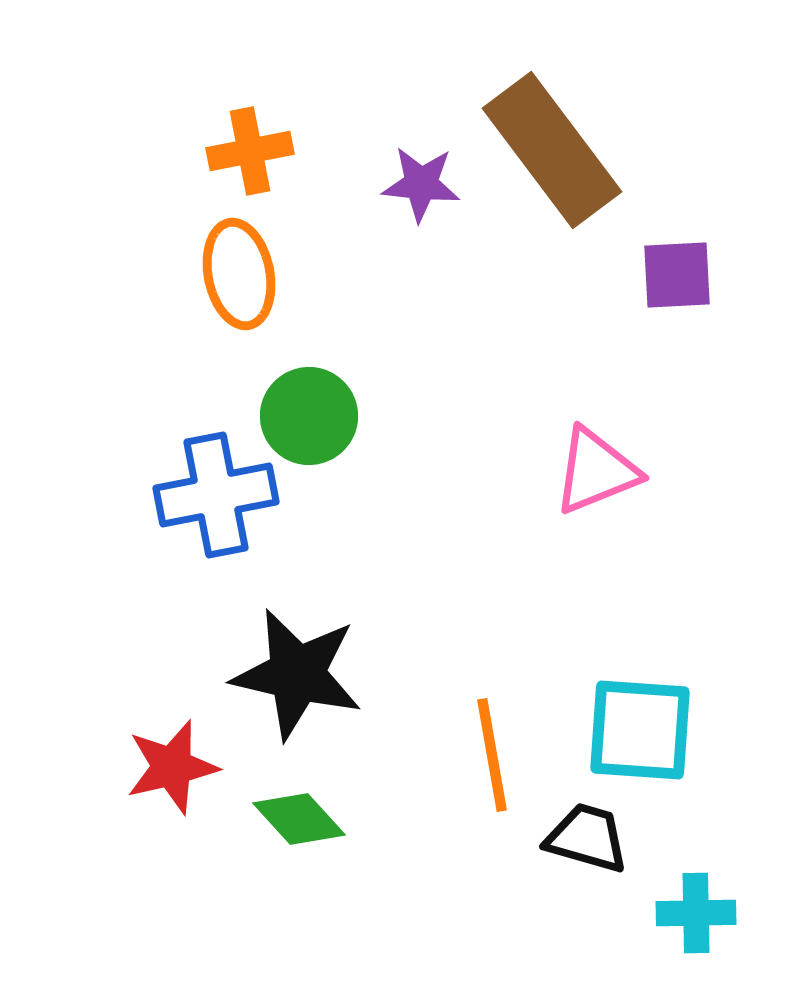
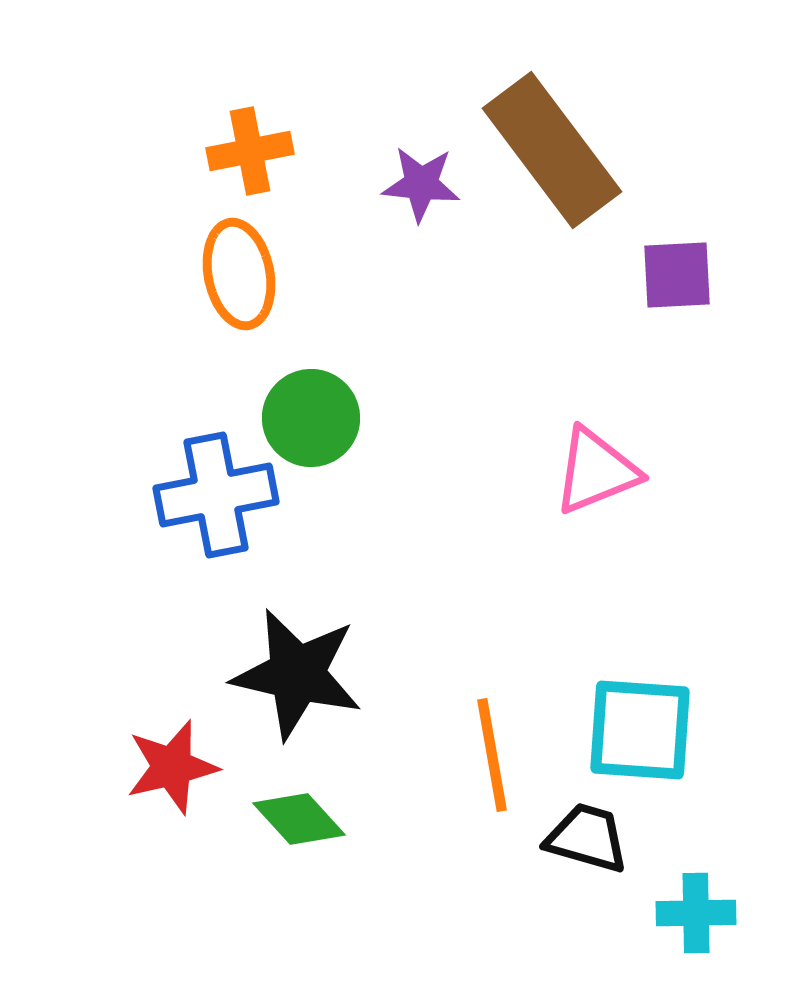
green circle: moved 2 px right, 2 px down
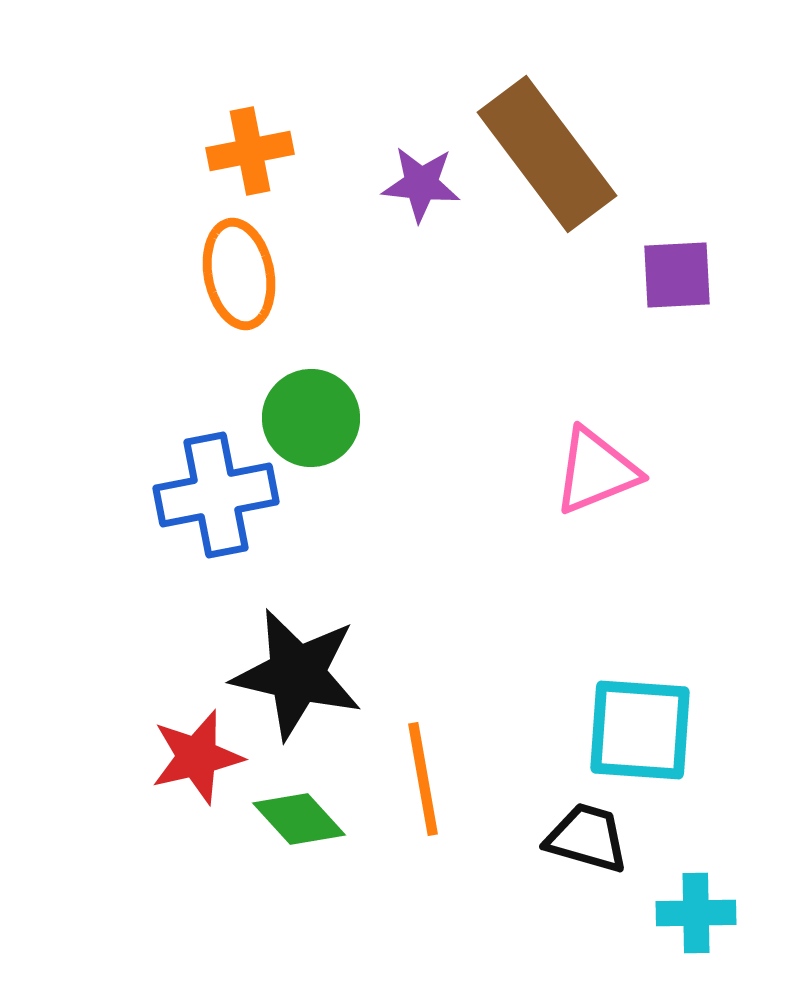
brown rectangle: moved 5 px left, 4 px down
orange line: moved 69 px left, 24 px down
red star: moved 25 px right, 10 px up
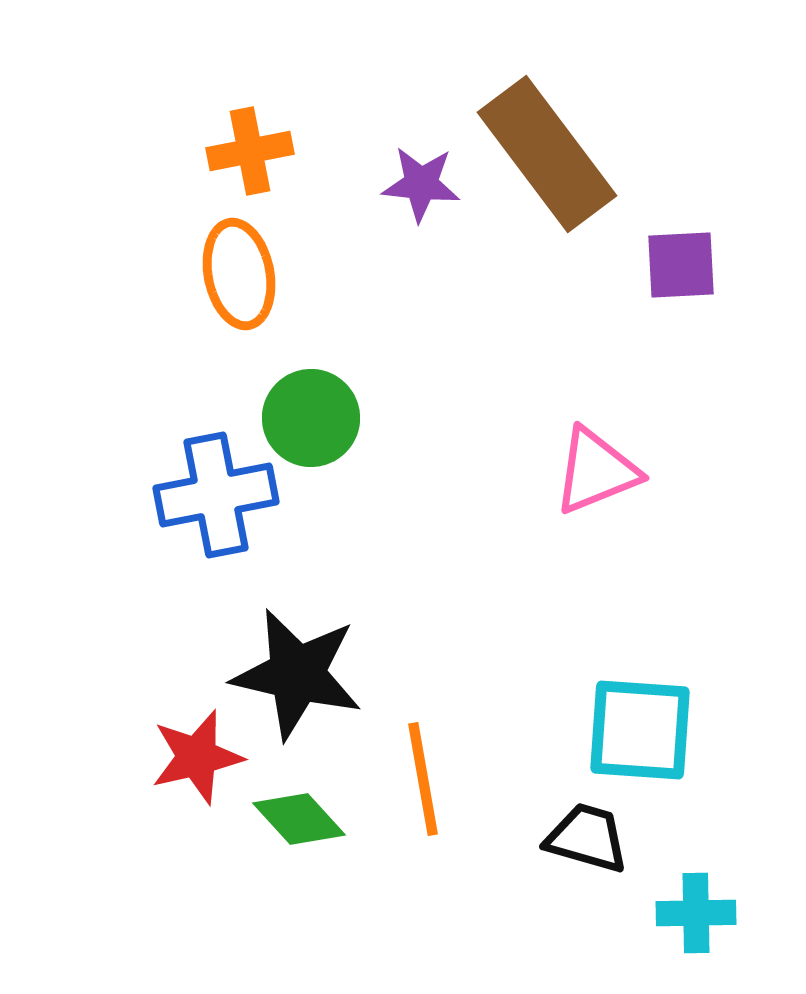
purple square: moved 4 px right, 10 px up
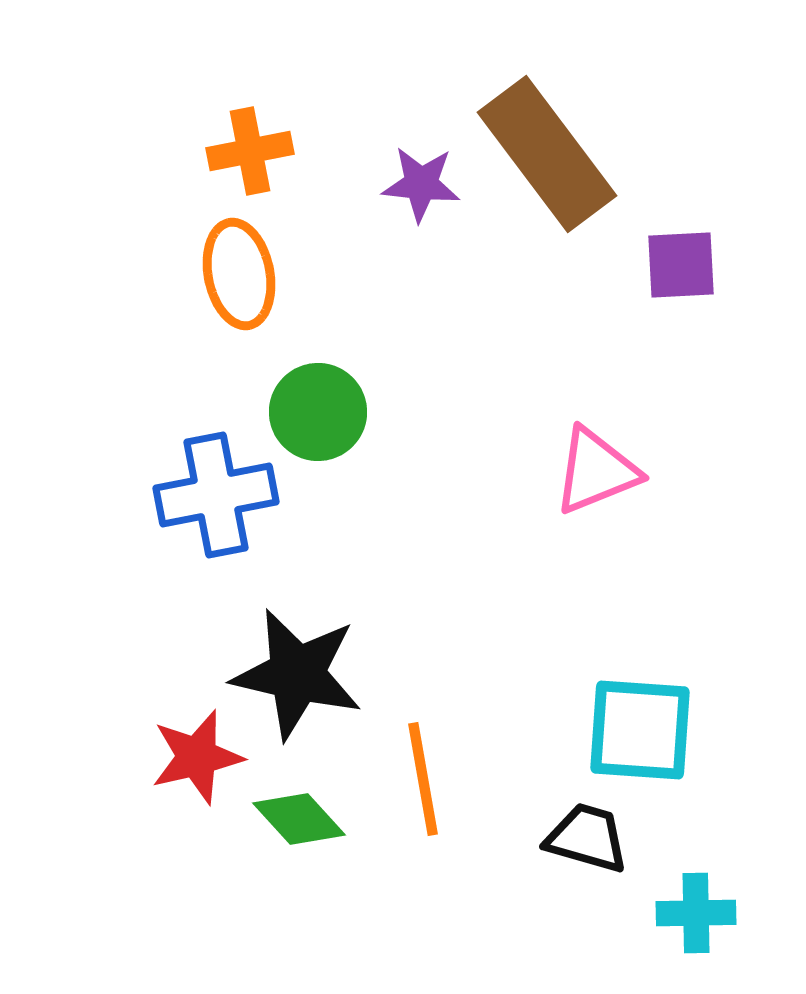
green circle: moved 7 px right, 6 px up
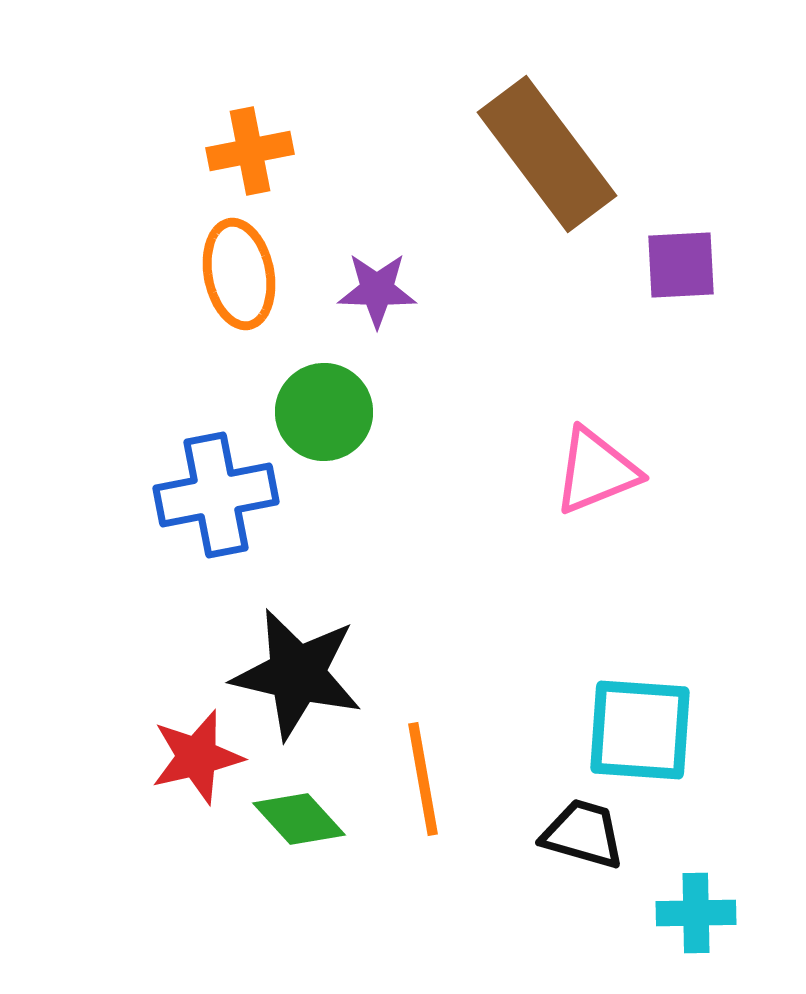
purple star: moved 44 px left, 106 px down; rotated 4 degrees counterclockwise
green circle: moved 6 px right
black trapezoid: moved 4 px left, 4 px up
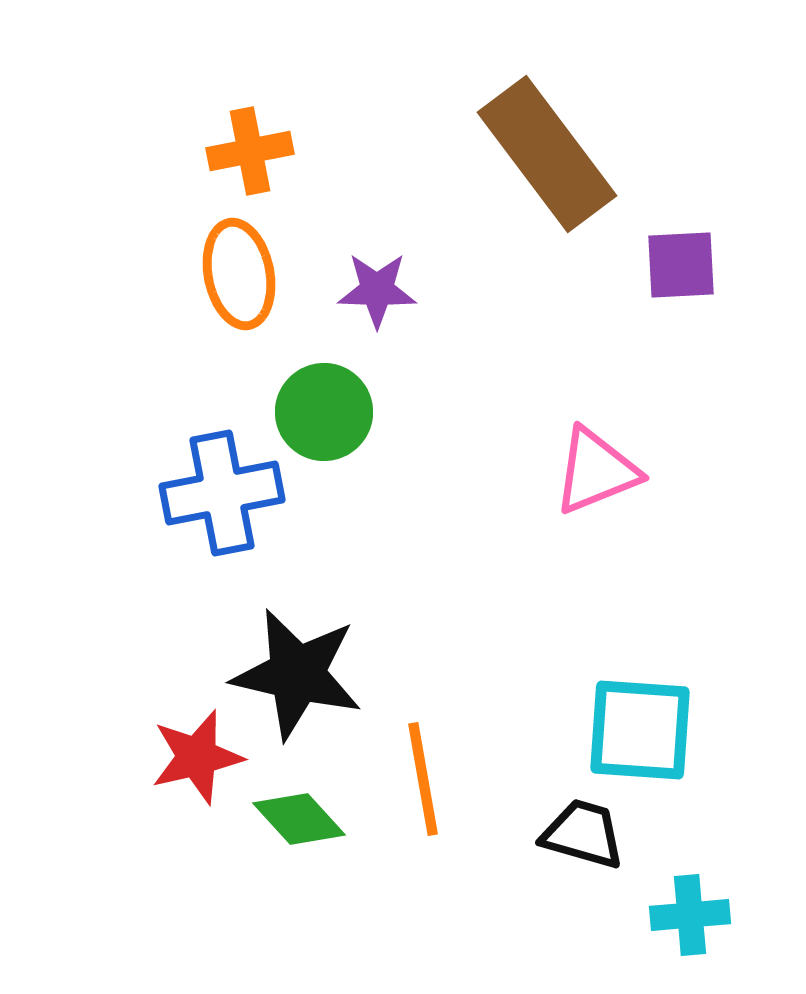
blue cross: moved 6 px right, 2 px up
cyan cross: moved 6 px left, 2 px down; rotated 4 degrees counterclockwise
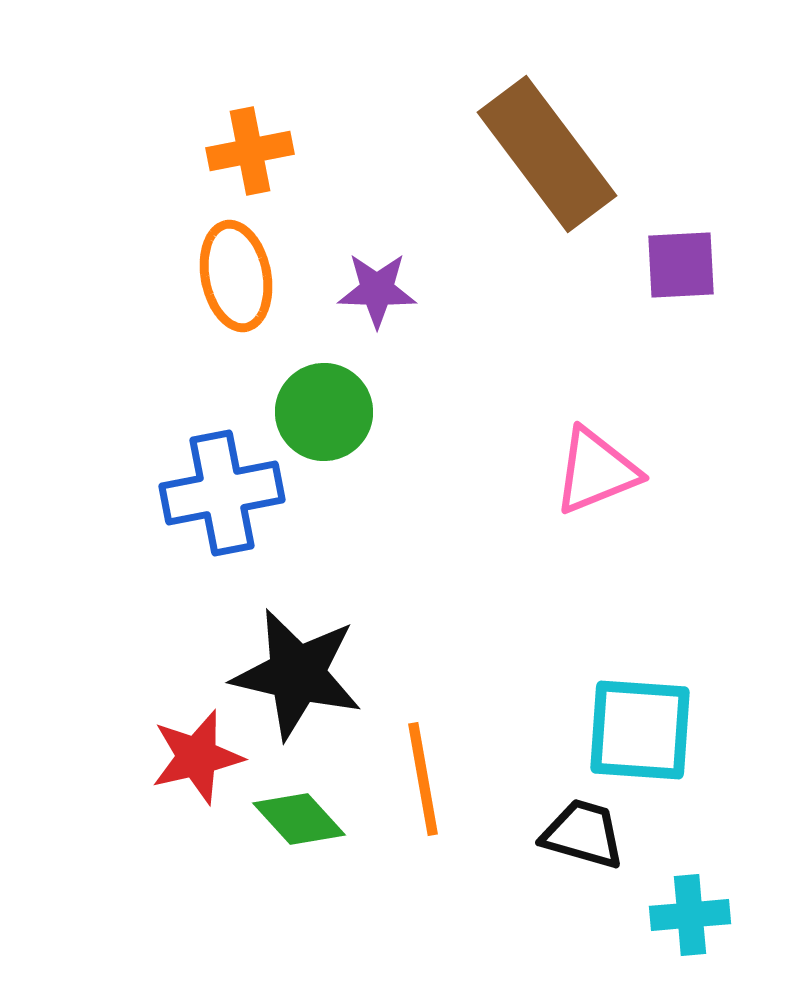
orange ellipse: moved 3 px left, 2 px down
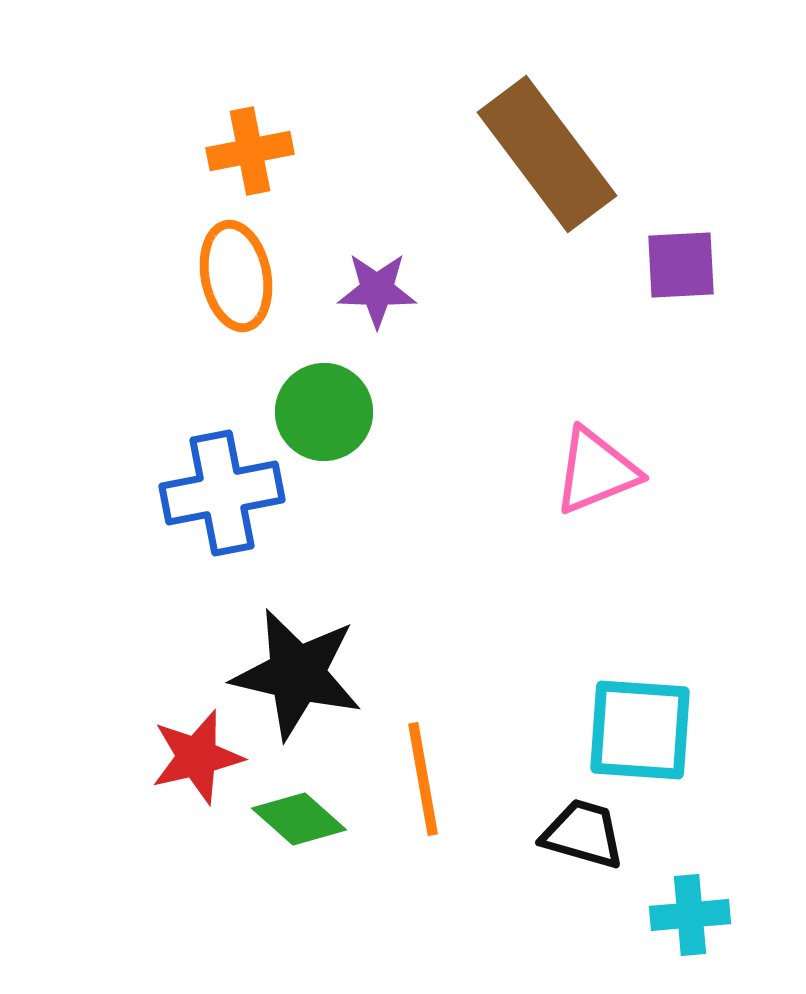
green diamond: rotated 6 degrees counterclockwise
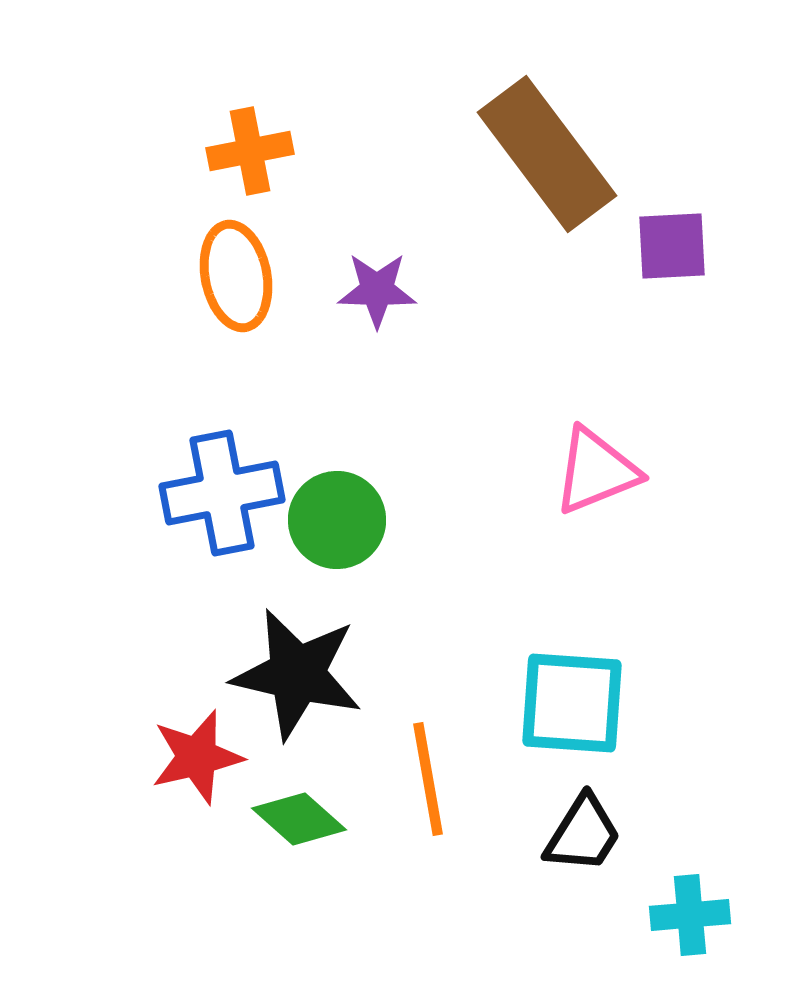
purple square: moved 9 px left, 19 px up
green circle: moved 13 px right, 108 px down
cyan square: moved 68 px left, 27 px up
orange line: moved 5 px right
black trapezoid: rotated 106 degrees clockwise
